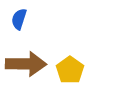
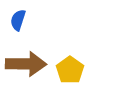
blue semicircle: moved 1 px left, 1 px down
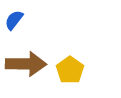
blue semicircle: moved 4 px left; rotated 20 degrees clockwise
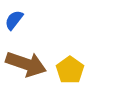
brown arrow: rotated 18 degrees clockwise
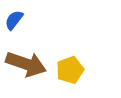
yellow pentagon: rotated 16 degrees clockwise
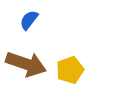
blue semicircle: moved 15 px right
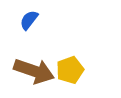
brown arrow: moved 8 px right, 7 px down
